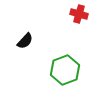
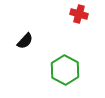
green hexagon: rotated 12 degrees counterclockwise
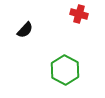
black semicircle: moved 11 px up
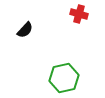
green hexagon: moved 1 px left, 8 px down; rotated 20 degrees clockwise
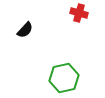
red cross: moved 1 px up
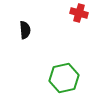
black semicircle: rotated 48 degrees counterclockwise
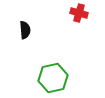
green hexagon: moved 11 px left
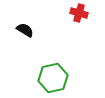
black semicircle: rotated 54 degrees counterclockwise
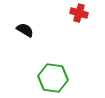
green hexagon: rotated 20 degrees clockwise
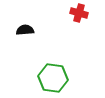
black semicircle: rotated 36 degrees counterclockwise
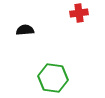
red cross: rotated 24 degrees counterclockwise
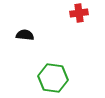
black semicircle: moved 5 px down; rotated 12 degrees clockwise
